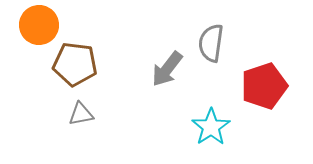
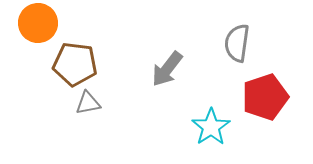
orange circle: moved 1 px left, 2 px up
gray semicircle: moved 26 px right
red pentagon: moved 1 px right, 11 px down
gray triangle: moved 7 px right, 11 px up
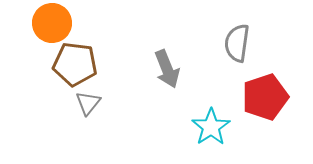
orange circle: moved 14 px right
gray arrow: rotated 60 degrees counterclockwise
gray triangle: rotated 40 degrees counterclockwise
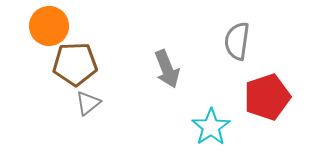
orange circle: moved 3 px left, 3 px down
gray semicircle: moved 2 px up
brown pentagon: rotated 9 degrees counterclockwise
red pentagon: moved 2 px right
gray triangle: rotated 12 degrees clockwise
